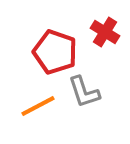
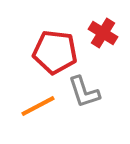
red cross: moved 2 px left, 1 px down
red pentagon: rotated 12 degrees counterclockwise
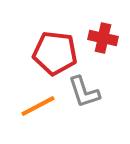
red cross: moved 5 px down; rotated 20 degrees counterclockwise
red pentagon: moved 1 px down
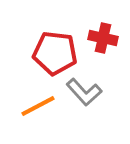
gray L-shape: rotated 24 degrees counterclockwise
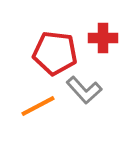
red cross: rotated 12 degrees counterclockwise
gray L-shape: moved 2 px up
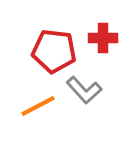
red pentagon: moved 1 px left, 2 px up
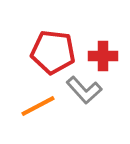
red cross: moved 18 px down
red pentagon: moved 1 px left, 1 px down
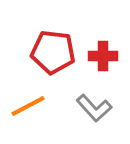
gray L-shape: moved 10 px right, 18 px down
orange line: moved 10 px left
